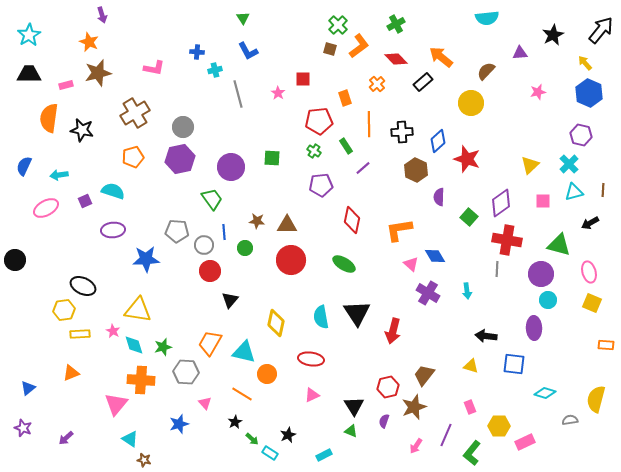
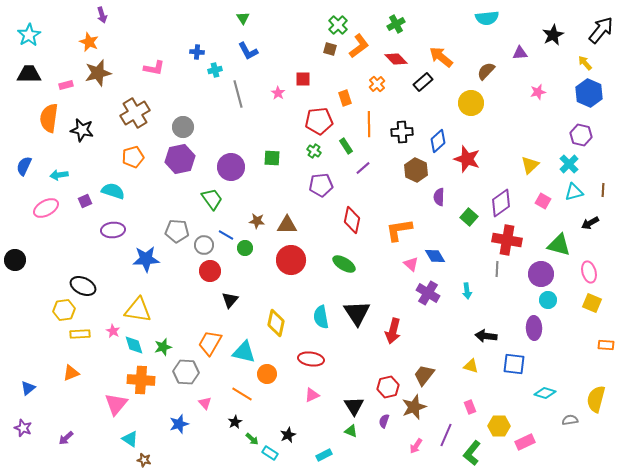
pink square at (543, 201): rotated 28 degrees clockwise
blue line at (224, 232): moved 2 px right, 3 px down; rotated 56 degrees counterclockwise
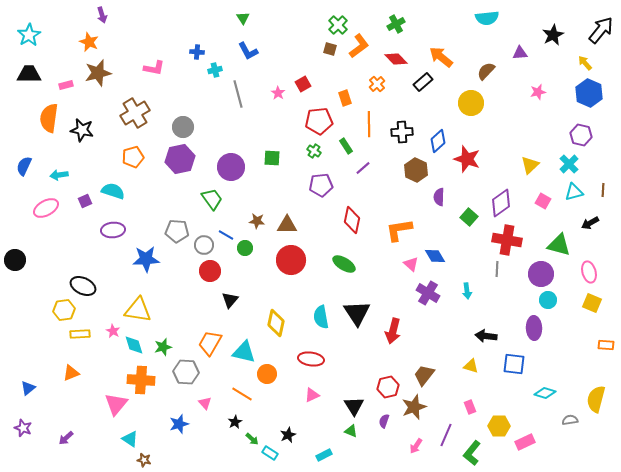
red square at (303, 79): moved 5 px down; rotated 28 degrees counterclockwise
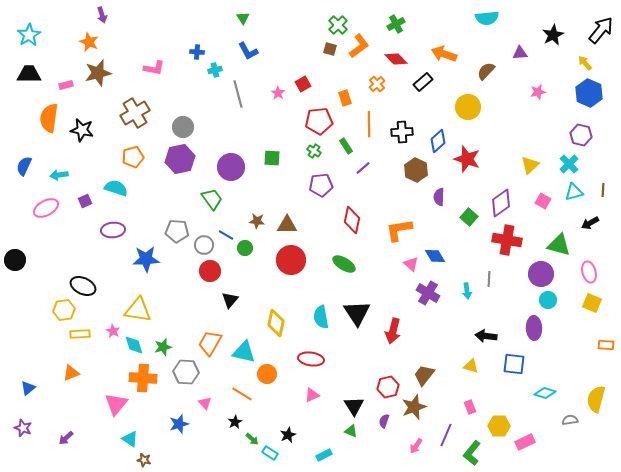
orange arrow at (441, 57): moved 3 px right, 3 px up; rotated 20 degrees counterclockwise
yellow circle at (471, 103): moved 3 px left, 4 px down
cyan semicircle at (113, 191): moved 3 px right, 3 px up
gray line at (497, 269): moved 8 px left, 10 px down
orange cross at (141, 380): moved 2 px right, 2 px up
